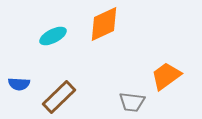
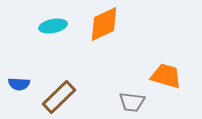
cyan ellipse: moved 10 px up; rotated 16 degrees clockwise
orange trapezoid: rotated 52 degrees clockwise
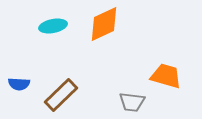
brown rectangle: moved 2 px right, 2 px up
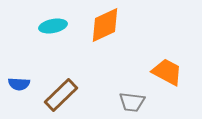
orange diamond: moved 1 px right, 1 px down
orange trapezoid: moved 1 px right, 4 px up; rotated 12 degrees clockwise
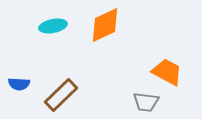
gray trapezoid: moved 14 px right
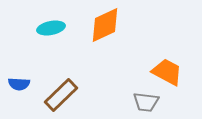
cyan ellipse: moved 2 px left, 2 px down
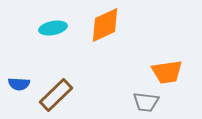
cyan ellipse: moved 2 px right
orange trapezoid: rotated 144 degrees clockwise
brown rectangle: moved 5 px left
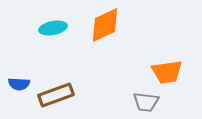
brown rectangle: rotated 24 degrees clockwise
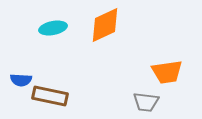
blue semicircle: moved 2 px right, 4 px up
brown rectangle: moved 6 px left, 1 px down; rotated 32 degrees clockwise
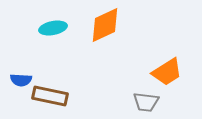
orange trapezoid: rotated 24 degrees counterclockwise
